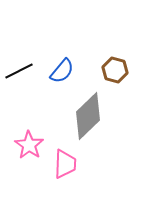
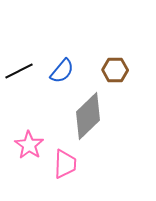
brown hexagon: rotated 15 degrees counterclockwise
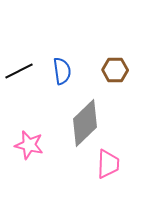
blue semicircle: rotated 48 degrees counterclockwise
gray diamond: moved 3 px left, 7 px down
pink star: rotated 20 degrees counterclockwise
pink trapezoid: moved 43 px right
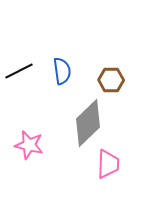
brown hexagon: moved 4 px left, 10 px down
gray diamond: moved 3 px right
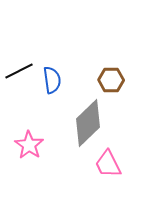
blue semicircle: moved 10 px left, 9 px down
pink star: rotated 20 degrees clockwise
pink trapezoid: rotated 152 degrees clockwise
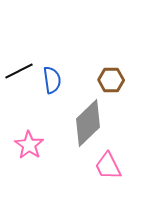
pink trapezoid: moved 2 px down
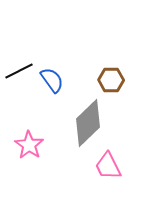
blue semicircle: rotated 28 degrees counterclockwise
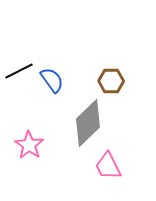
brown hexagon: moved 1 px down
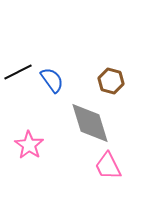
black line: moved 1 px left, 1 px down
brown hexagon: rotated 15 degrees clockwise
gray diamond: moved 2 px right; rotated 63 degrees counterclockwise
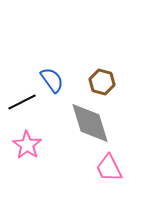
black line: moved 4 px right, 30 px down
brown hexagon: moved 9 px left, 1 px down
pink star: moved 2 px left
pink trapezoid: moved 1 px right, 2 px down
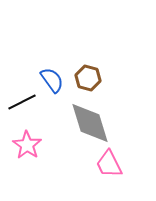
brown hexagon: moved 14 px left, 4 px up
pink trapezoid: moved 4 px up
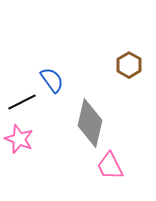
brown hexagon: moved 41 px right, 13 px up; rotated 15 degrees clockwise
gray diamond: rotated 30 degrees clockwise
pink star: moved 8 px left, 6 px up; rotated 12 degrees counterclockwise
pink trapezoid: moved 1 px right, 2 px down
